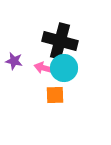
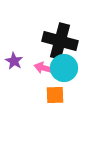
purple star: rotated 18 degrees clockwise
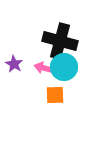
purple star: moved 3 px down
cyan circle: moved 1 px up
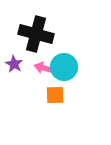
black cross: moved 24 px left, 7 px up
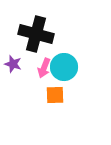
purple star: moved 1 px left; rotated 12 degrees counterclockwise
pink arrow: rotated 84 degrees counterclockwise
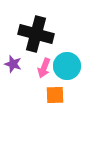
cyan circle: moved 3 px right, 1 px up
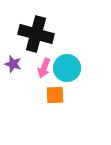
cyan circle: moved 2 px down
